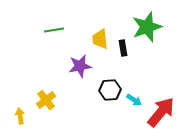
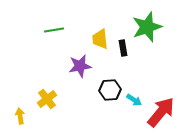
yellow cross: moved 1 px right, 1 px up
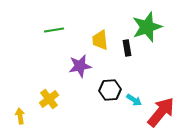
yellow trapezoid: moved 1 px down
black rectangle: moved 4 px right
yellow cross: moved 2 px right
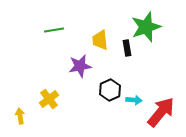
green star: moved 1 px left
black hexagon: rotated 20 degrees counterclockwise
cyan arrow: rotated 28 degrees counterclockwise
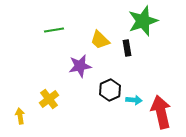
green star: moved 3 px left, 6 px up
yellow trapezoid: rotated 40 degrees counterclockwise
red arrow: rotated 52 degrees counterclockwise
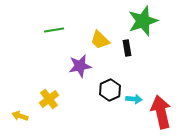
cyan arrow: moved 1 px up
yellow arrow: rotated 63 degrees counterclockwise
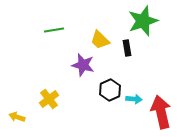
purple star: moved 3 px right, 1 px up; rotated 25 degrees clockwise
yellow arrow: moved 3 px left, 1 px down
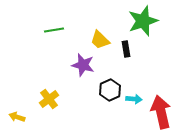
black rectangle: moved 1 px left, 1 px down
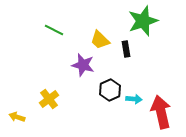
green line: rotated 36 degrees clockwise
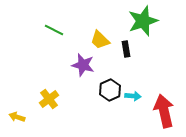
cyan arrow: moved 1 px left, 3 px up
red arrow: moved 3 px right, 1 px up
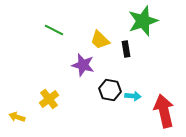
black hexagon: rotated 25 degrees counterclockwise
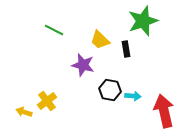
yellow cross: moved 2 px left, 2 px down
yellow arrow: moved 7 px right, 5 px up
